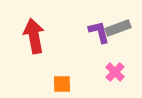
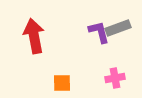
pink cross: moved 6 px down; rotated 36 degrees clockwise
orange square: moved 1 px up
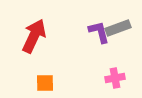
red arrow: rotated 36 degrees clockwise
orange square: moved 17 px left
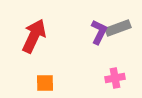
purple L-shape: rotated 40 degrees clockwise
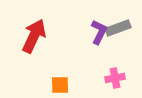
orange square: moved 15 px right, 2 px down
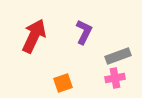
gray rectangle: moved 28 px down
purple L-shape: moved 15 px left
orange square: moved 3 px right, 2 px up; rotated 18 degrees counterclockwise
